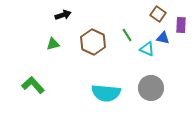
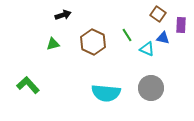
green L-shape: moved 5 px left
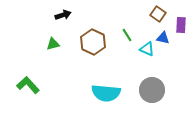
gray circle: moved 1 px right, 2 px down
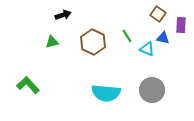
green line: moved 1 px down
green triangle: moved 1 px left, 2 px up
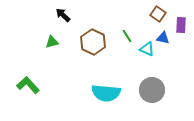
black arrow: rotated 119 degrees counterclockwise
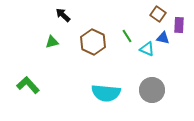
purple rectangle: moved 2 px left
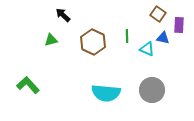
green line: rotated 32 degrees clockwise
green triangle: moved 1 px left, 2 px up
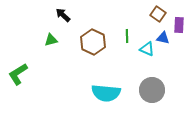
green L-shape: moved 10 px left, 11 px up; rotated 80 degrees counterclockwise
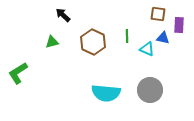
brown square: rotated 28 degrees counterclockwise
green triangle: moved 1 px right, 2 px down
green L-shape: moved 1 px up
gray circle: moved 2 px left
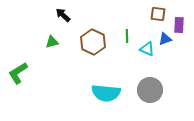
blue triangle: moved 2 px right, 1 px down; rotated 32 degrees counterclockwise
